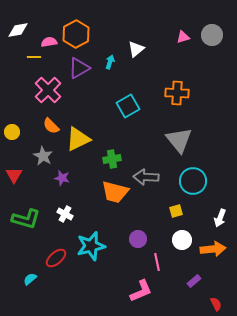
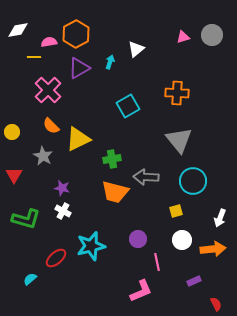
purple star: moved 10 px down
white cross: moved 2 px left, 3 px up
purple rectangle: rotated 16 degrees clockwise
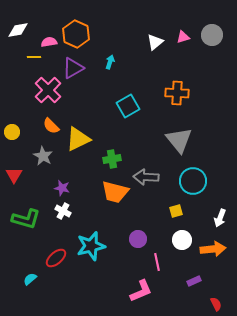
orange hexagon: rotated 8 degrees counterclockwise
white triangle: moved 19 px right, 7 px up
purple triangle: moved 6 px left
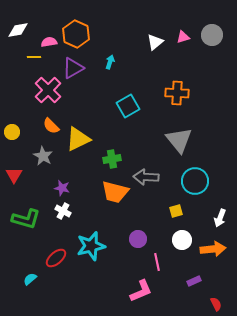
cyan circle: moved 2 px right
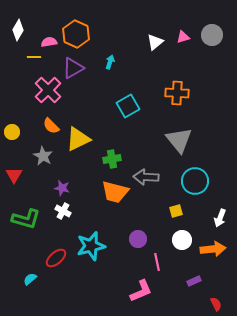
white diamond: rotated 50 degrees counterclockwise
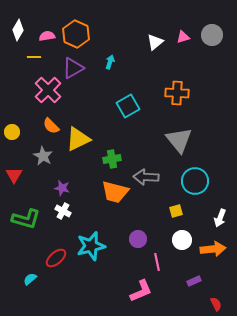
pink semicircle: moved 2 px left, 6 px up
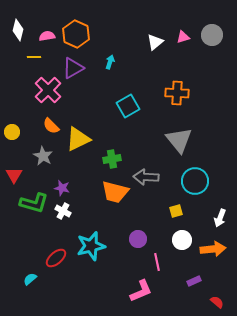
white diamond: rotated 15 degrees counterclockwise
green L-shape: moved 8 px right, 16 px up
red semicircle: moved 1 px right, 2 px up; rotated 24 degrees counterclockwise
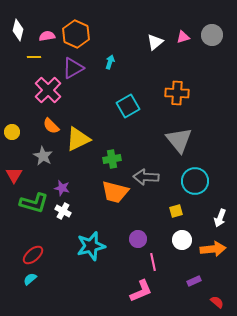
red ellipse: moved 23 px left, 3 px up
pink line: moved 4 px left
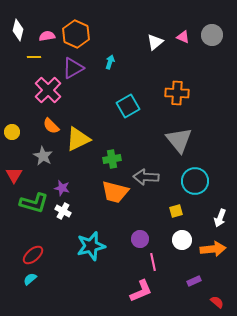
pink triangle: rotated 40 degrees clockwise
purple circle: moved 2 px right
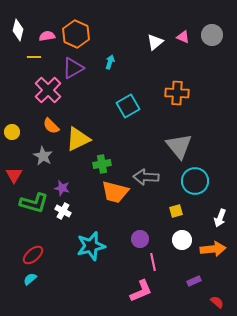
gray triangle: moved 6 px down
green cross: moved 10 px left, 5 px down
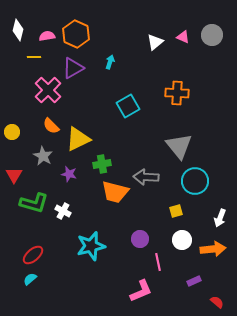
purple star: moved 7 px right, 14 px up
pink line: moved 5 px right
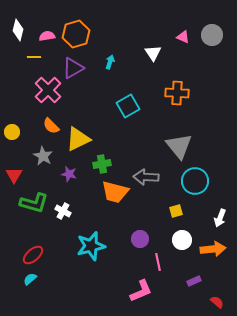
orange hexagon: rotated 20 degrees clockwise
white triangle: moved 2 px left, 11 px down; rotated 24 degrees counterclockwise
